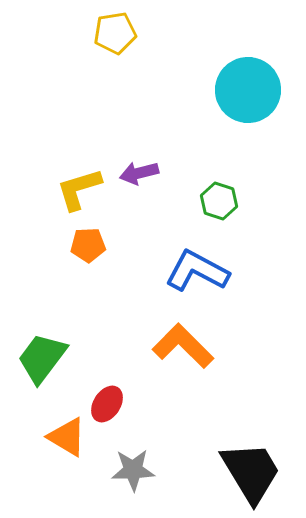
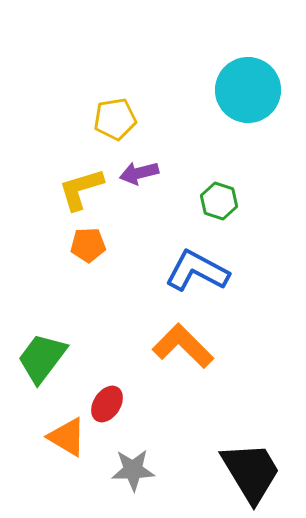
yellow pentagon: moved 86 px down
yellow L-shape: moved 2 px right
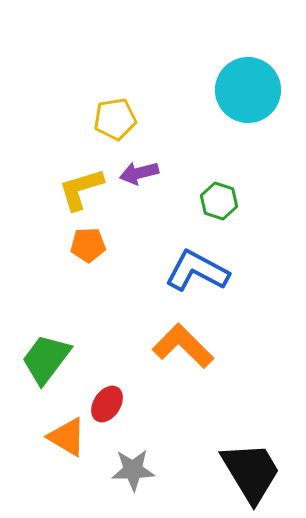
green trapezoid: moved 4 px right, 1 px down
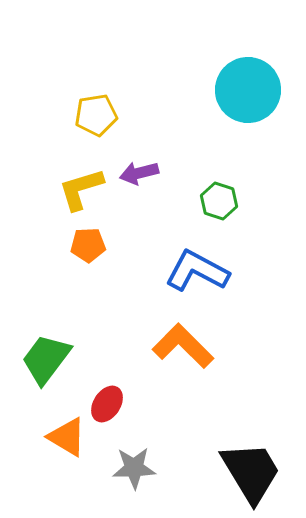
yellow pentagon: moved 19 px left, 4 px up
gray star: moved 1 px right, 2 px up
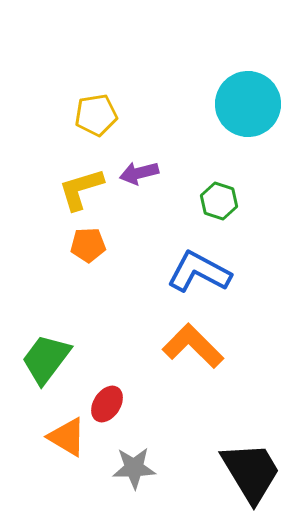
cyan circle: moved 14 px down
blue L-shape: moved 2 px right, 1 px down
orange L-shape: moved 10 px right
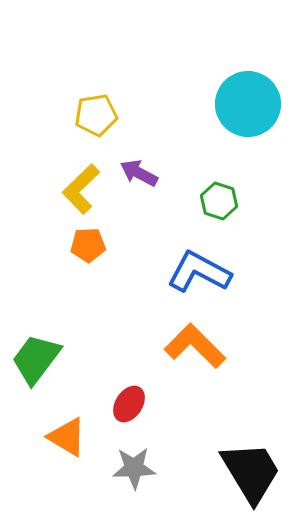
purple arrow: rotated 42 degrees clockwise
yellow L-shape: rotated 27 degrees counterclockwise
orange L-shape: moved 2 px right
green trapezoid: moved 10 px left
red ellipse: moved 22 px right
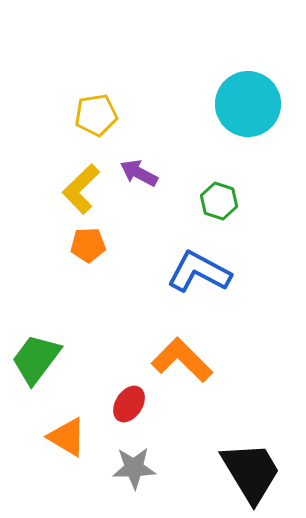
orange L-shape: moved 13 px left, 14 px down
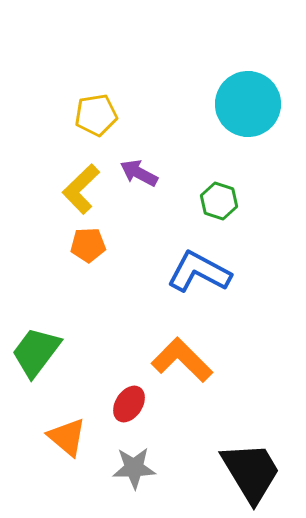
green trapezoid: moved 7 px up
orange triangle: rotated 9 degrees clockwise
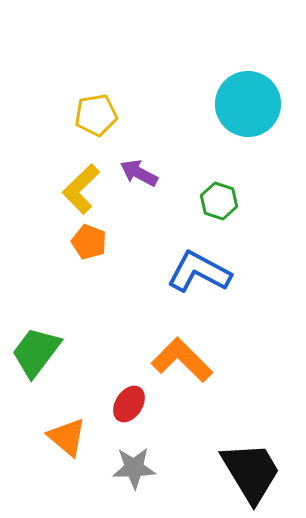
orange pentagon: moved 1 px right, 3 px up; rotated 24 degrees clockwise
